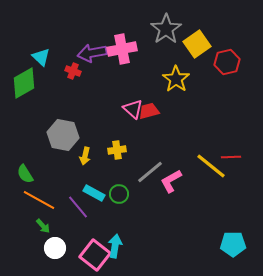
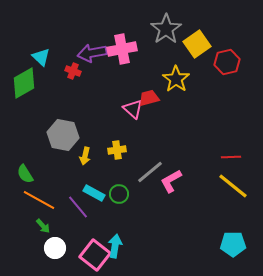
red trapezoid: moved 13 px up
yellow line: moved 22 px right, 20 px down
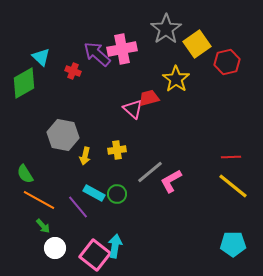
purple arrow: moved 5 px right, 1 px down; rotated 52 degrees clockwise
green circle: moved 2 px left
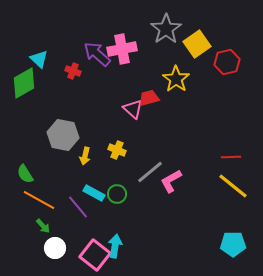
cyan triangle: moved 2 px left, 2 px down
yellow cross: rotated 30 degrees clockwise
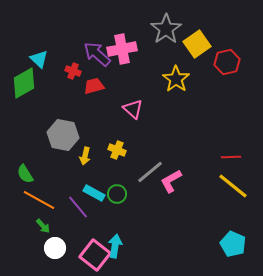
red trapezoid: moved 55 px left, 12 px up
cyan pentagon: rotated 25 degrees clockwise
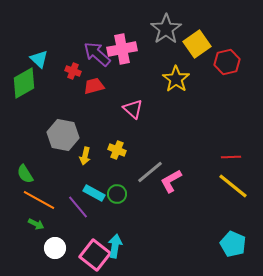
green arrow: moved 7 px left, 2 px up; rotated 21 degrees counterclockwise
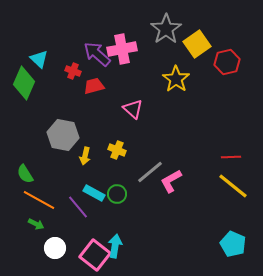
green diamond: rotated 36 degrees counterclockwise
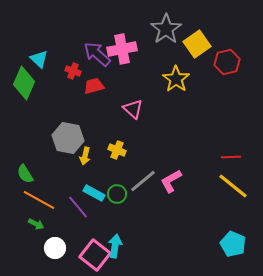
gray hexagon: moved 5 px right, 3 px down
gray line: moved 7 px left, 9 px down
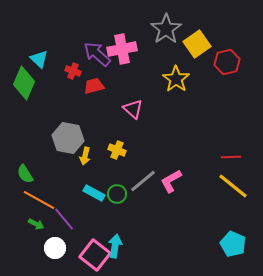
purple line: moved 14 px left, 12 px down
